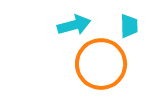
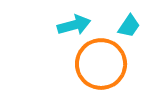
cyan trapezoid: rotated 35 degrees clockwise
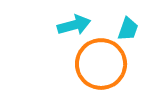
cyan trapezoid: moved 1 px left, 3 px down; rotated 15 degrees counterclockwise
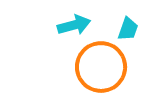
orange circle: moved 3 px down
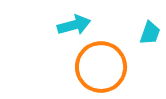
cyan trapezoid: moved 22 px right, 4 px down
